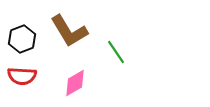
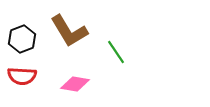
pink diamond: moved 1 px down; rotated 40 degrees clockwise
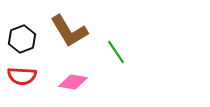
pink diamond: moved 2 px left, 2 px up
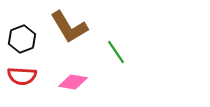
brown L-shape: moved 4 px up
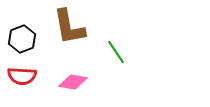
brown L-shape: rotated 21 degrees clockwise
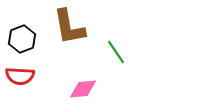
red semicircle: moved 2 px left
pink diamond: moved 10 px right, 7 px down; rotated 16 degrees counterclockwise
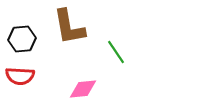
black hexagon: rotated 16 degrees clockwise
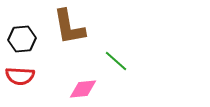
green line: moved 9 px down; rotated 15 degrees counterclockwise
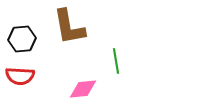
green line: rotated 40 degrees clockwise
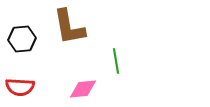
red semicircle: moved 11 px down
